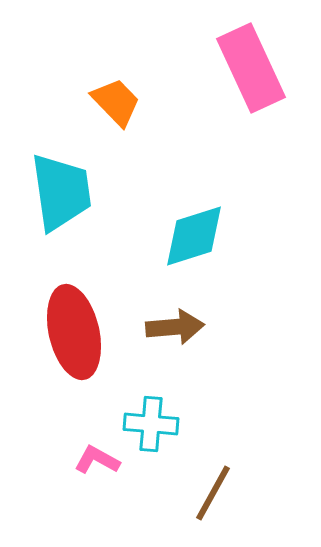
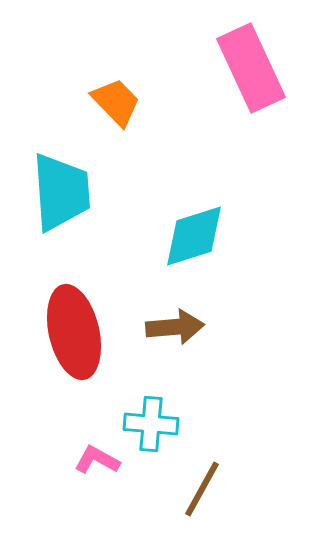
cyan trapezoid: rotated 4 degrees clockwise
brown line: moved 11 px left, 4 px up
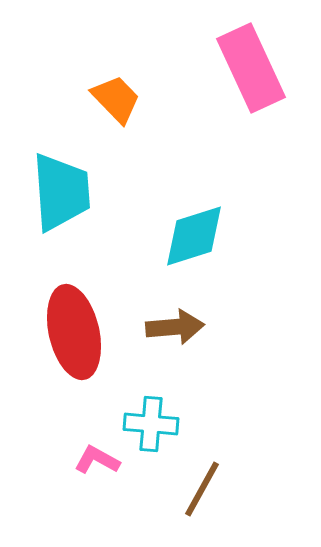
orange trapezoid: moved 3 px up
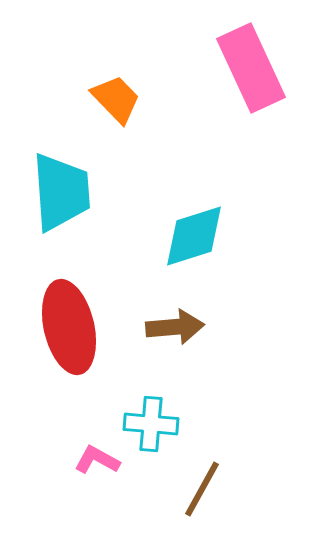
red ellipse: moved 5 px left, 5 px up
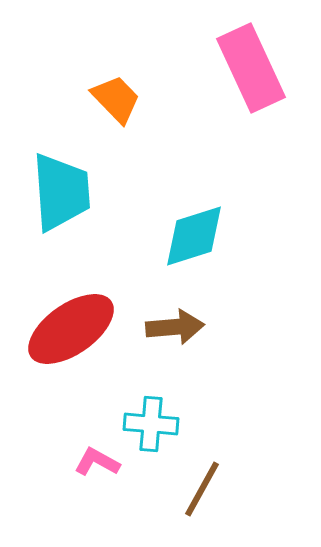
red ellipse: moved 2 px right, 2 px down; rotated 68 degrees clockwise
pink L-shape: moved 2 px down
